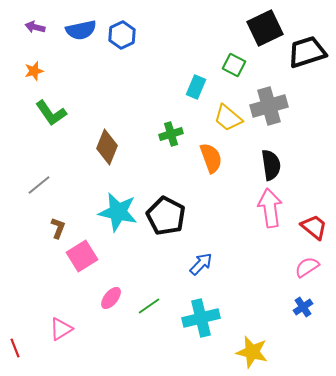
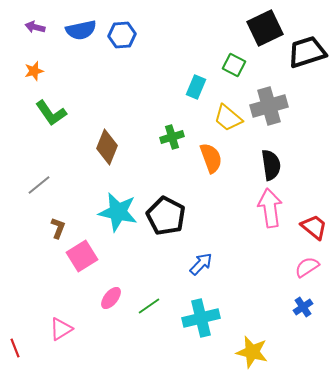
blue hexagon: rotated 20 degrees clockwise
green cross: moved 1 px right, 3 px down
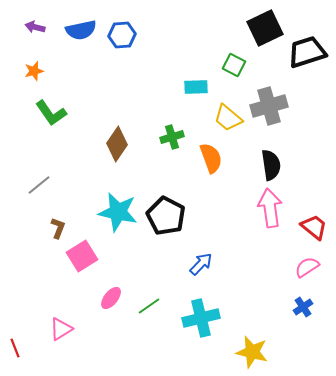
cyan rectangle: rotated 65 degrees clockwise
brown diamond: moved 10 px right, 3 px up; rotated 12 degrees clockwise
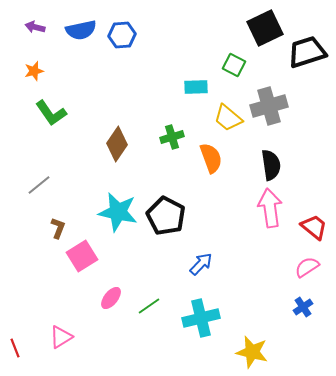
pink triangle: moved 8 px down
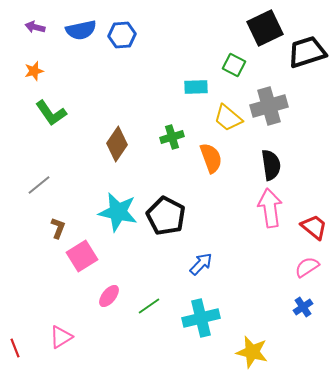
pink ellipse: moved 2 px left, 2 px up
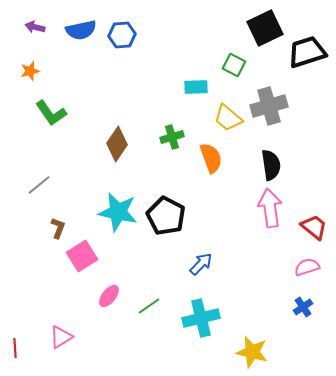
orange star: moved 4 px left
pink semicircle: rotated 15 degrees clockwise
red line: rotated 18 degrees clockwise
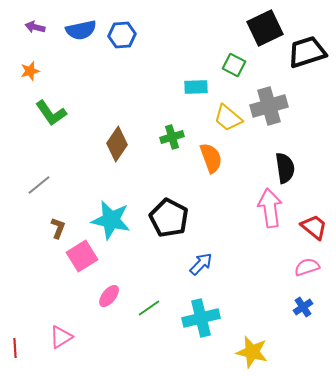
black semicircle: moved 14 px right, 3 px down
cyan star: moved 7 px left, 8 px down
black pentagon: moved 3 px right, 2 px down
green line: moved 2 px down
